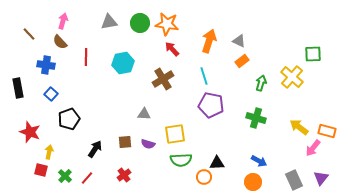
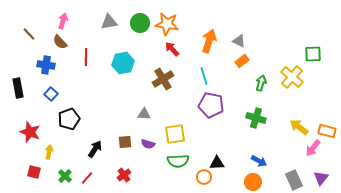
green semicircle at (181, 160): moved 3 px left, 1 px down
red square at (41, 170): moved 7 px left, 2 px down
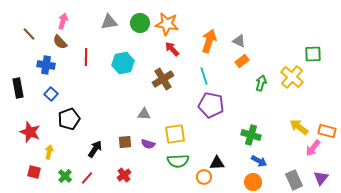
green cross at (256, 118): moved 5 px left, 17 px down
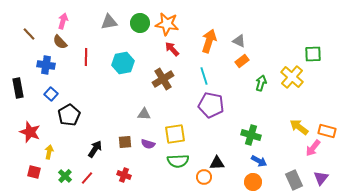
black pentagon at (69, 119): moved 4 px up; rotated 10 degrees counterclockwise
red cross at (124, 175): rotated 32 degrees counterclockwise
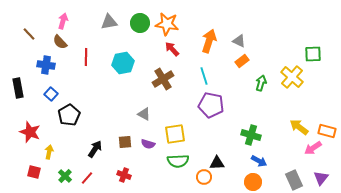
gray triangle at (144, 114): rotated 24 degrees clockwise
pink arrow at (313, 148): rotated 18 degrees clockwise
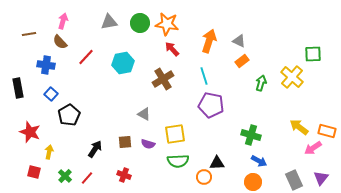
brown line at (29, 34): rotated 56 degrees counterclockwise
red line at (86, 57): rotated 42 degrees clockwise
